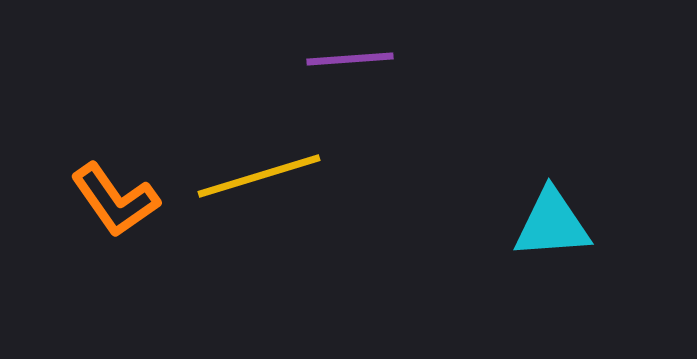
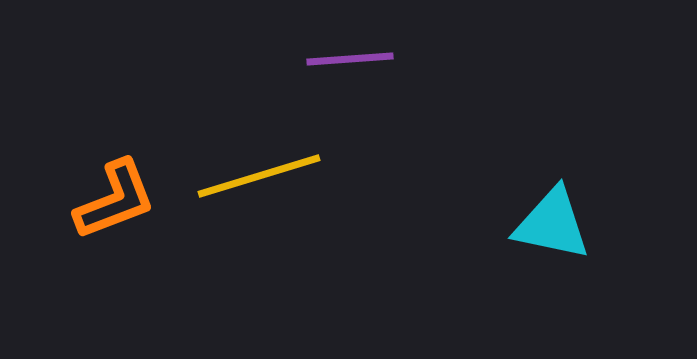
orange L-shape: rotated 76 degrees counterclockwise
cyan triangle: rotated 16 degrees clockwise
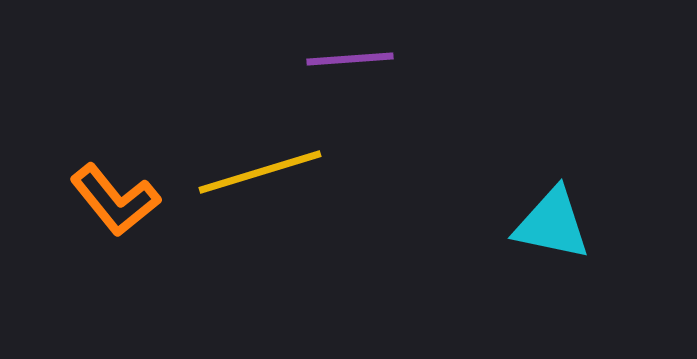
yellow line: moved 1 px right, 4 px up
orange L-shape: rotated 72 degrees clockwise
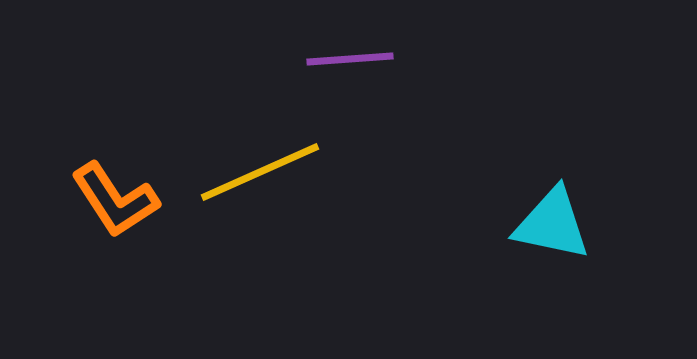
yellow line: rotated 7 degrees counterclockwise
orange L-shape: rotated 6 degrees clockwise
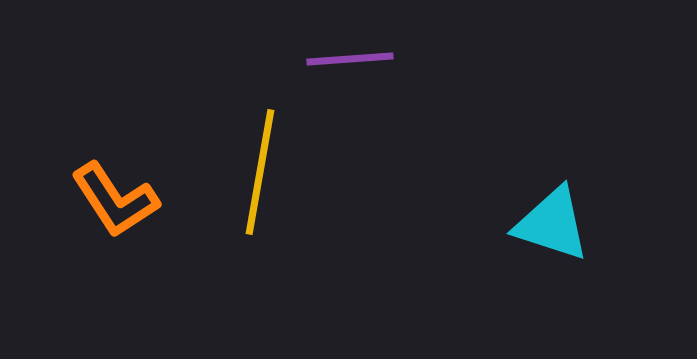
yellow line: rotated 56 degrees counterclockwise
cyan triangle: rotated 6 degrees clockwise
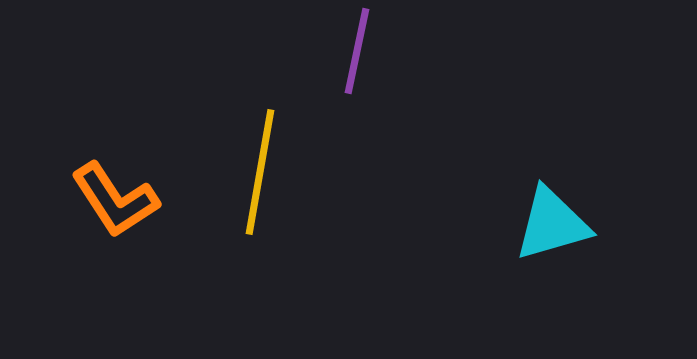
purple line: moved 7 px right, 8 px up; rotated 74 degrees counterclockwise
cyan triangle: rotated 34 degrees counterclockwise
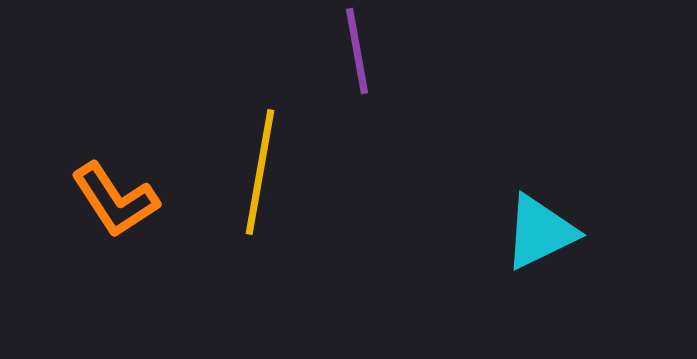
purple line: rotated 22 degrees counterclockwise
cyan triangle: moved 12 px left, 8 px down; rotated 10 degrees counterclockwise
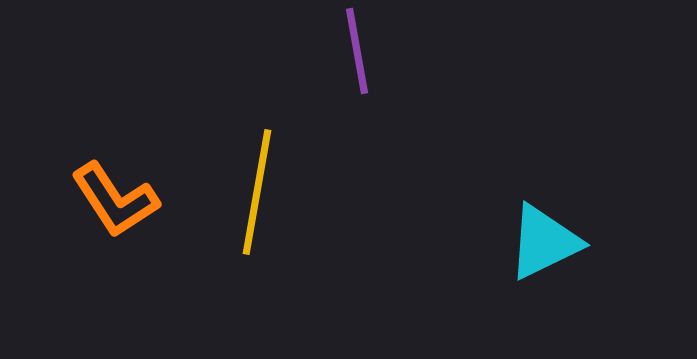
yellow line: moved 3 px left, 20 px down
cyan triangle: moved 4 px right, 10 px down
